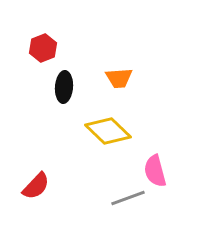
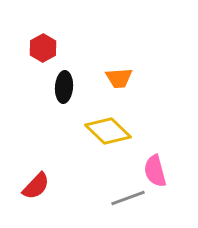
red hexagon: rotated 8 degrees counterclockwise
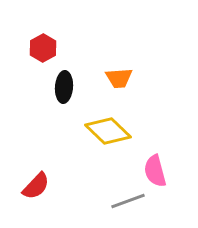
gray line: moved 3 px down
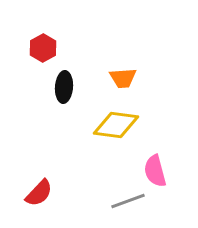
orange trapezoid: moved 4 px right
yellow diamond: moved 8 px right, 6 px up; rotated 36 degrees counterclockwise
red semicircle: moved 3 px right, 7 px down
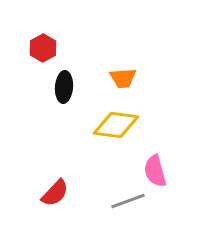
red semicircle: moved 16 px right
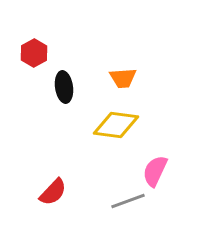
red hexagon: moved 9 px left, 5 px down
black ellipse: rotated 12 degrees counterclockwise
pink semicircle: rotated 40 degrees clockwise
red semicircle: moved 2 px left, 1 px up
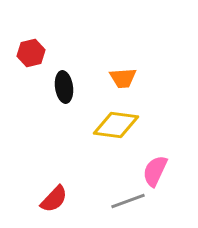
red hexagon: moved 3 px left; rotated 16 degrees clockwise
red semicircle: moved 1 px right, 7 px down
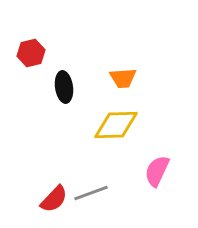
yellow diamond: rotated 9 degrees counterclockwise
pink semicircle: moved 2 px right
gray line: moved 37 px left, 8 px up
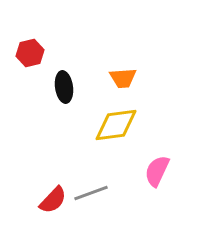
red hexagon: moved 1 px left
yellow diamond: rotated 6 degrees counterclockwise
red semicircle: moved 1 px left, 1 px down
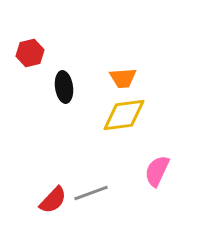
yellow diamond: moved 8 px right, 10 px up
